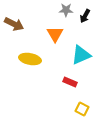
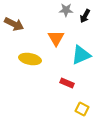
orange triangle: moved 1 px right, 4 px down
red rectangle: moved 3 px left, 1 px down
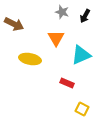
gray star: moved 4 px left, 2 px down; rotated 16 degrees clockwise
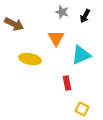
red rectangle: rotated 56 degrees clockwise
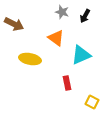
orange triangle: rotated 24 degrees counterclockwise
yellow square: moved 10 px right, 7 px up
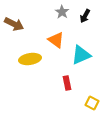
gray star: rotated 16 degrees clockwise
orange triangle: moved 2 px down
yellow ellipse: rotated 20 degrees counterclockwise
yellow square: moved 1 px down
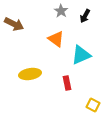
gray star: moved 1 px left, 1 px up
orange triangle: moved 1 px up
yellow ellipse: moved 15 px down
yellow square: moved 1 px right, 2 px down
